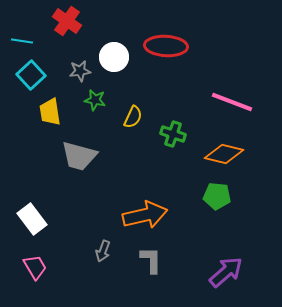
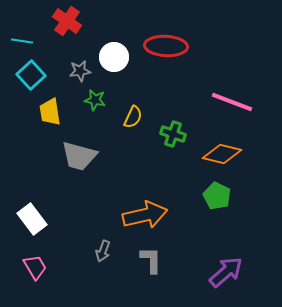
orange diamond: moved 2 px left
green pentagon: rotated 20 degrees clockwise
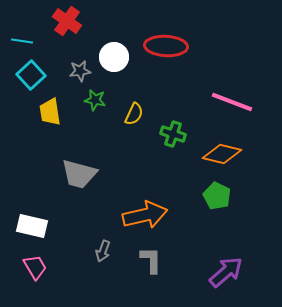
yellow semicircle: moved 1 px right, 3 px up
gray trapezoid: moved 18 px down
white rectangle: moved 7 px down; rotated 40 degrees counterclockwise
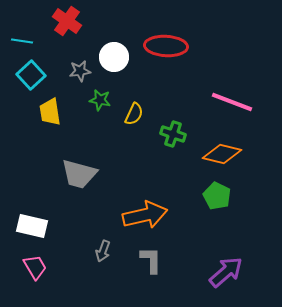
green star: moved 5 px right
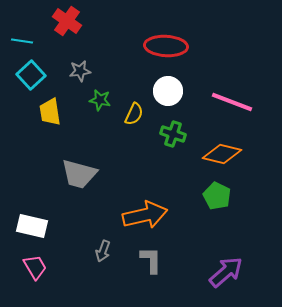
white circle: moved 54 px right, 34 px down
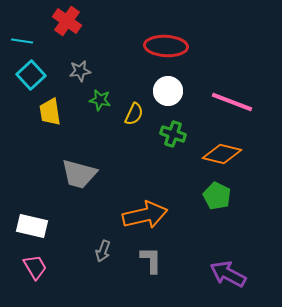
purple arrow: moved 2 px right, 2 px down; rotated 111 degrees counterclockwise
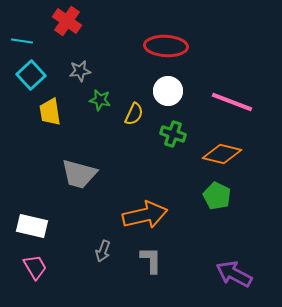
purple arrow: moved 6 px right
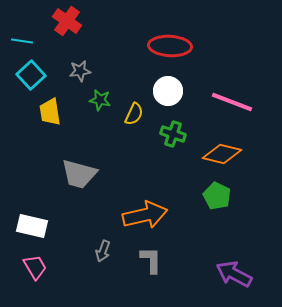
red ellipse: moved 4 px right
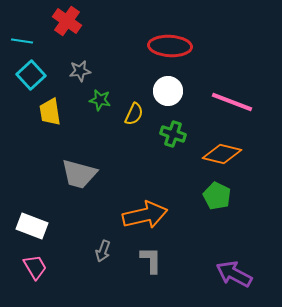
white rectangle: rotated 8 degrees clockwise
